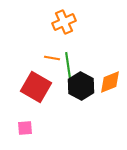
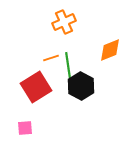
orange line: moved 1 px left; rotated 28 degrees counterclockwise
orange diamond: moved 32 px up
red square: rotated 28 degrees clockwise
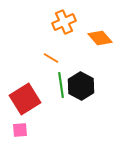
orange diamond: moved 10 px left, 12 px up; rotated 70 degrees clockwise
orange line: rotated 49 degrees clockwise
green line: moved 7 px left, 20 px down
red square: moved 11 px left, 12 px down
pink square: moved 5 px left, 2 px down
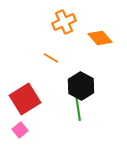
green line: moved 17 px right, 23 px down
pink square: rotated 35 degrees counterclockwise
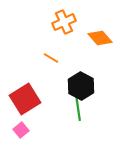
pink square: moved 1 px right
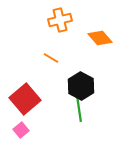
orange cross: moved 4 px left, 2 px up; rotated 10 degrees clockwise
red square: rotated 8 degrees counterclockwise
green line: moved 1 px right, 1 px down
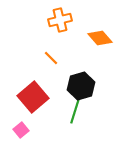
orange line: rotated 14 degrees clockwise
black hexagon: rotated 16 degrees clockwise
red square: moved 8 px right, 2 px up
green line: moved 4 px left, 2 px down; rotated 25 degrees clockwise
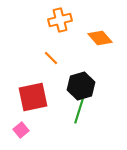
red square: rotated 28 degrees clockwise
green line: moved 4 px right
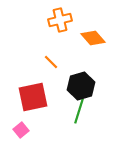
orange diamond: moved 7 px left
orange line: moved 4 px down
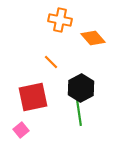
orange cross: rotated 25 degrees clockwise
black hexagon: moved 2 px down; rotated 12 degrees counterclockwise
green line: moved 2 px down; rotated 25 degrees counterclockwise
